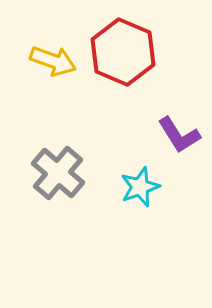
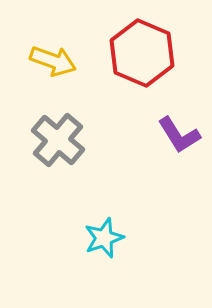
red hexagon: moved 19 px right, 1 px down
gray cross: moved 33 px up
cyan star: moved 36 px left, 51 px down
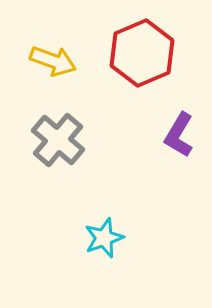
red hexagon: rotated 14 degrees clockwise
purple L-shape: rotated 63 degrees clockwise
